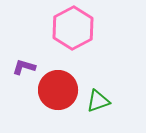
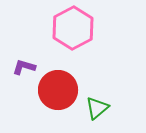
green triangle: moved 1 px left, 7 px down; rotated 20 degrees counterclockwise
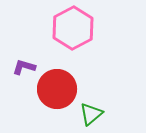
red circle: moved 1 px left, 1 px up
green triangle: moved 6 px left, 6 px down
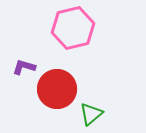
pink hexagon: rotated 15 degrees clockwise
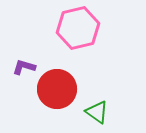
pink hexagon: moved 5 px right
green triangle: moved 6 px right, 2 px up; rotated 45 degrees counterclockwise
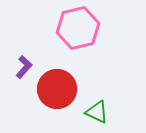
purple L-shape: rotated 115 degrees clockwise
green triangle: rotated 10 degrees counterclockwise
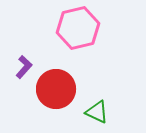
red circle: moved 1 px left
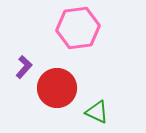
pink hexagon: rotated 6 degrees clockwise
red circle: moved 1 px right, 1 px up
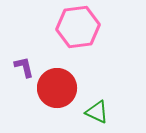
pink hexagon: moved 1 px up
purple L-shape: rotated 55 degrees counterclockwise
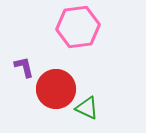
red circle: moved 1 px left, 1 px down
green triangle: moved 10 px left, 4 px up
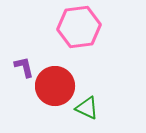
pink hexagon: moved 1 px right
red circle: moved 1 px left, 3 px up
